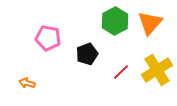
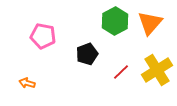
pink pentagon: moved 5 px left, 2 px up
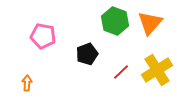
green hexagon: rotated 12 degrees counterclockwise
orange arrow: rotated 77 degrees clockwise
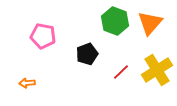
orange arrow: rotated 98 degrees counterclockwise
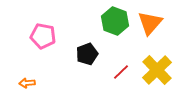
yellow cross: rotated 12 degrees counterclockwise
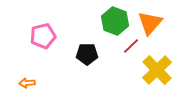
pink pentagon: rotated 25 degrees counterclockwise
black pentagon: rotated 20 degrees clockwise
red line: moved 10 px right, 26 px up
